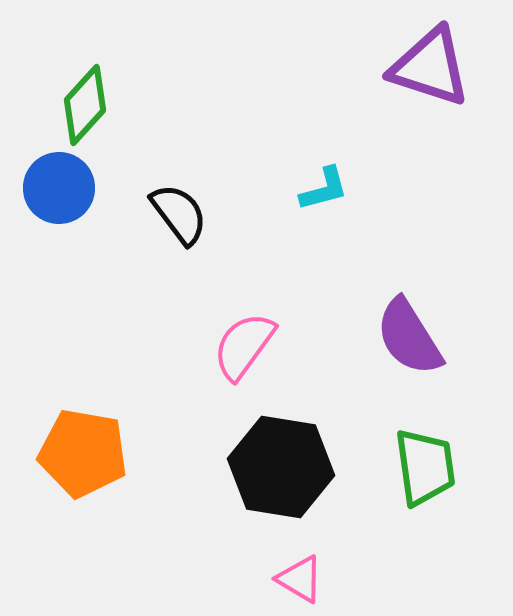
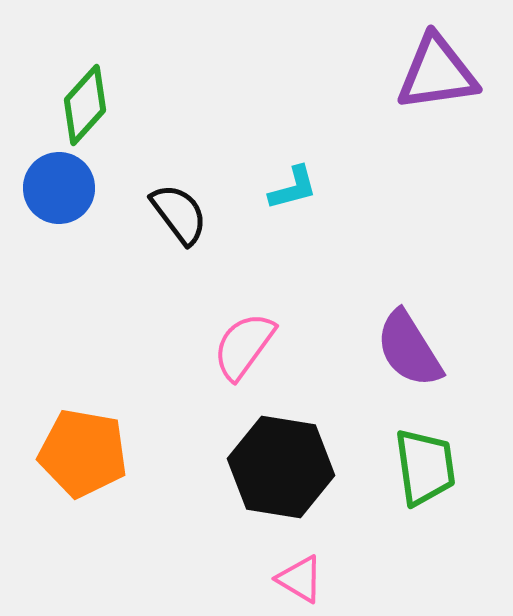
purple triangle: moved 7 px right, 6 px down; rotated 26 degrees counterclockwise
cyan L-shape: moved 31 px left, 1 px up
purple semicircle: moved 12 px down
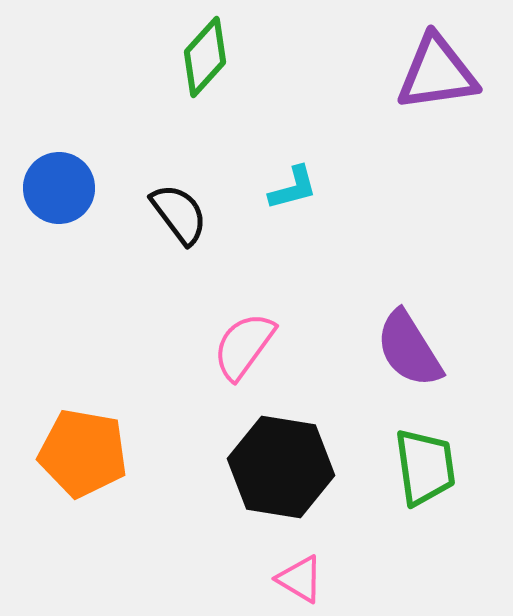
green diamond: moved 120 px right, 48 px up
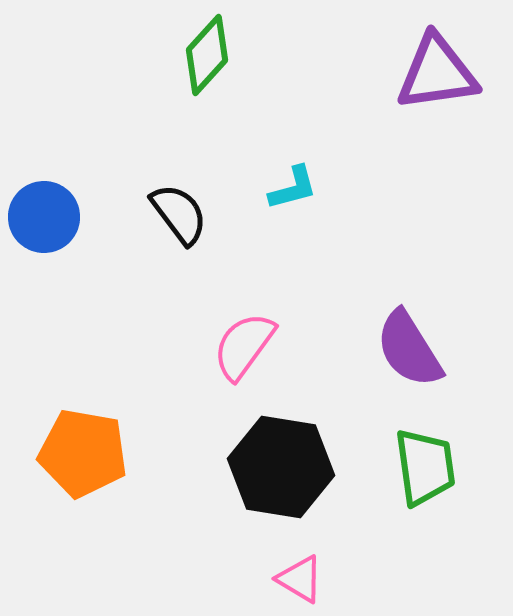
green diamond: moved 2 px right, 2 px up
blue circle: moved 15 px left, 29 px down
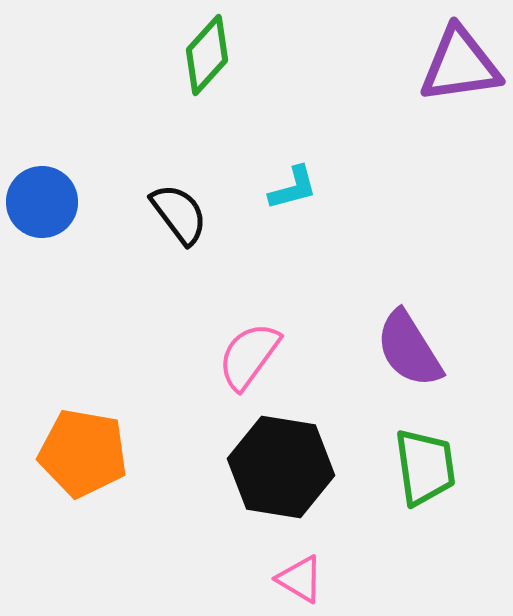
purple triangle: moved 23 px right, 8 px up
blue circle: moved 2 px left, 15 px up
pink semicircle: moved 5 px right, 10 px down
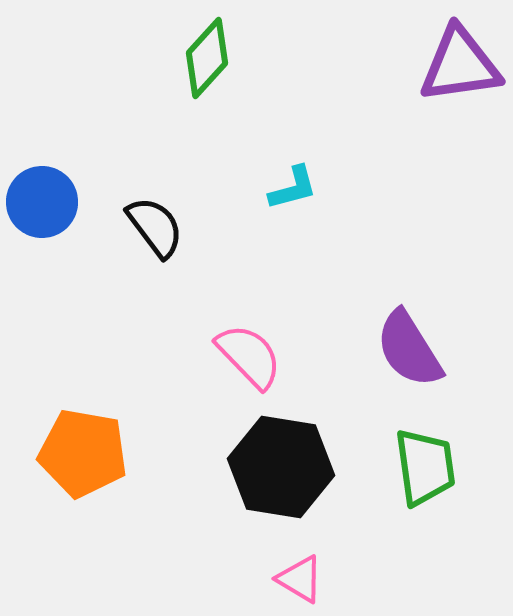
green diamond: moved 3 px down
black semicircle: moved 24 px left, 13 px down
pink semicircle: rotated 100 degrees clockwise
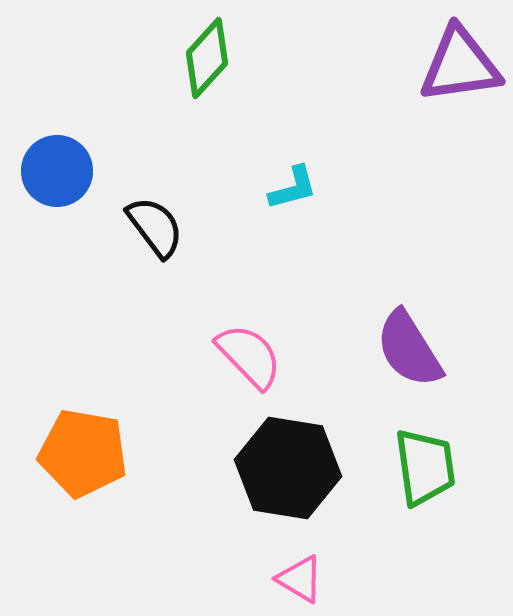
blue circle: moved 15 px right, 31 px up
black hexagon: moved 7 px right, 1 px down
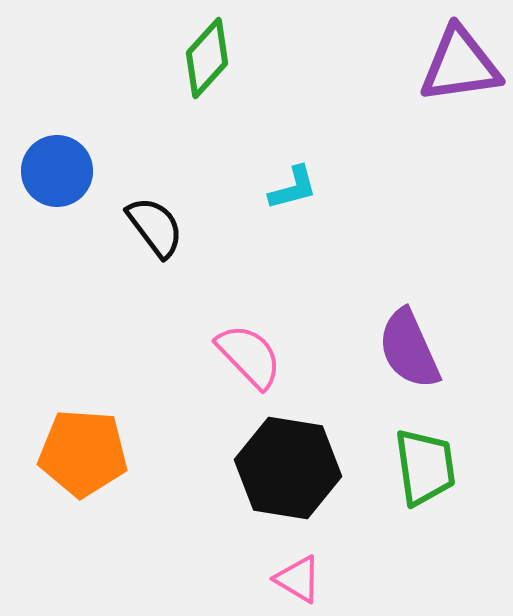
purple semicircle: rotated 8 degrees clockwise
orange pentagon: rotated 6 degrees counterclockwise
pink triangle: moved 2 px left
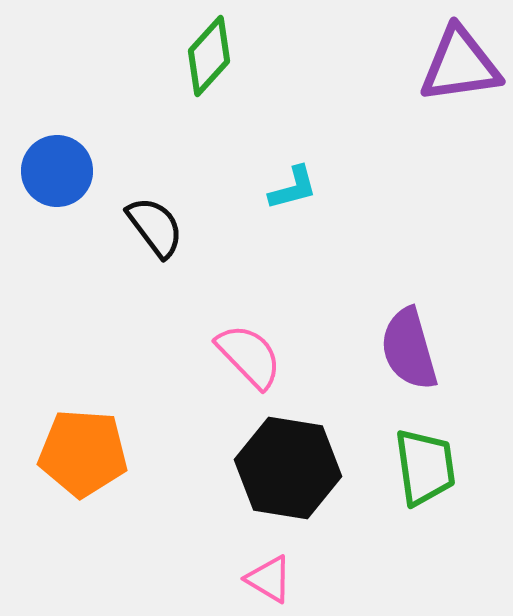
green diamond: moved 2 px right, 2 px up
purple semicircle: rotated 8 degrees clockwise
pink triangle: moved 29 px left
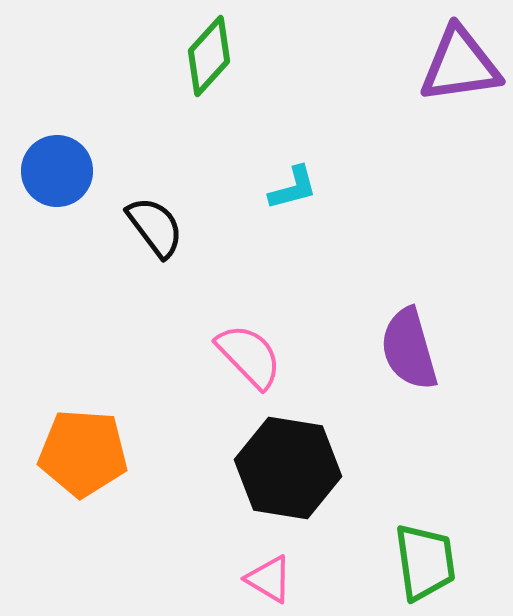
green trapezoid: moved 95 px down
